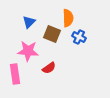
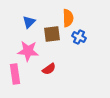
brown square: rotated 30 degrees counterclockwise
red semicircle: moved 1 px down
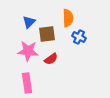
brown square: moved 5 px left
red semicircle: moved 2 px right, 10 px up
pink rectangle: moved 12 px right, 9 px down
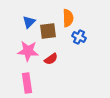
brown square: moved 1 px right, 3 px up
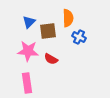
red semicircle: rotated 64 degrees clockwise
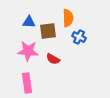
blue triangle: rotated 48 degrees clockwise
red semicircle: moved 2 px right
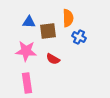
pink star: moved 2 px left
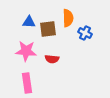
brown square: moved 2 px up
blue cross: moved 6 px right, 4 px up
red semicircle: moved 1 px left; rotated 24 degrees counterclockwise
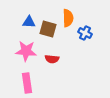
brown square: rotated 24 degrees clockwise
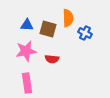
blue triangle: moved 2 px left, 3 px down
pink star: rotated 15 degrees counterclockwise
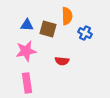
orange semicircle: moved 1 px left, 2 px up
red semicircle: moved 10 px right, 2 px down
